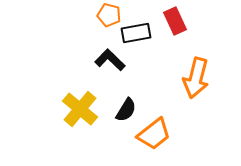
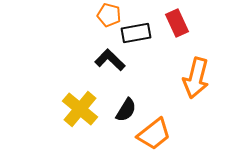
red rectangle: moved 2 px right, 2 px down
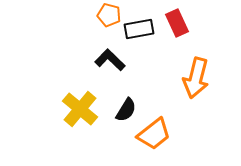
black rectangle: moved 3 px right, 4 px up
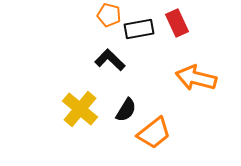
orange arrow: rotated 90 degrees clockwise
orange trapezoid: moved 1 px up
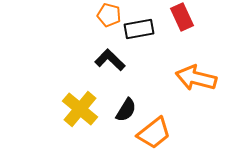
red rectangle: moved 5 px right, 6 px up
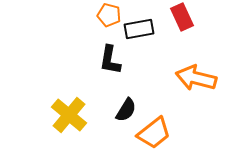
black L-shape: rotated 124 degrees counterclockwise
yellow cross: moved 11 px left, 6 px down
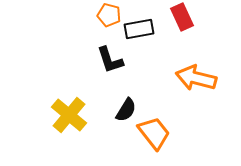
black L-shape: rotated 28 degrees counterclockwise
orange trapezoid: rotated 90 degrees counterclockwise
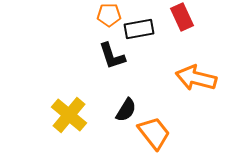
orange pentagon: rotated 15 degrees counterclockwise
black L-shape: moved 2 px right, 4 px up
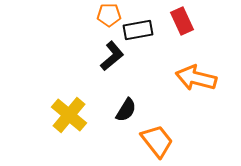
red rectangle: moved 4 px down
black rectangle: moved 1 px left, 1 px down
black L-shape: rotated 112 degrees counterclockwise
orange trapezoid: moved 3 px right, 8 px down
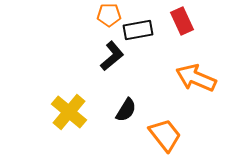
orange arrow: rotated 9 degrees clockwise
yellow cross: moved 3 px up
orange trapezoid: moved 8 px right, 6 px up
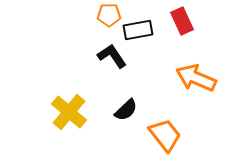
black L-shape: rotated 84 degrees counterclockwise
black semicircle: rotated 15 degrees clockwise
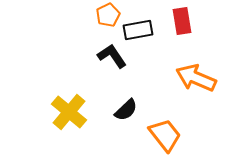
orange pentagon: moved 1 px left; rotated 25 degrees counterclockwise
red rectangle: rotated 16 degrees clockwise
